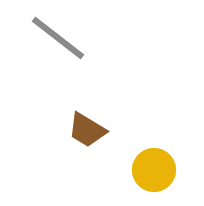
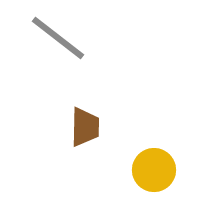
brown trapezoid: moved 2 px left, 3 px up; rotated 120 degrees counterclockwise
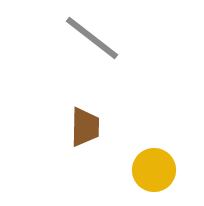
gray line: moved 34 px right
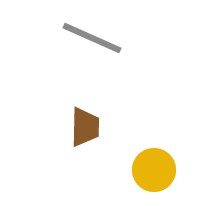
gray line: rotated 14 degrees counterclockwise
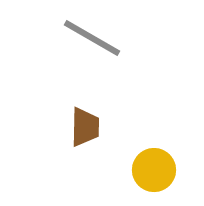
gray line: rotated 6 degrees clockwise
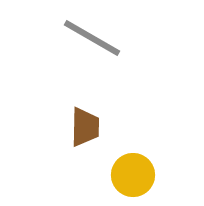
yellow circle: moved 21 px left, 5 px down
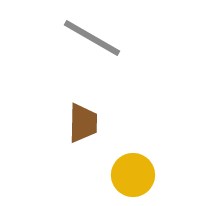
brown trapezoid: moved 2 px left, 4 px up
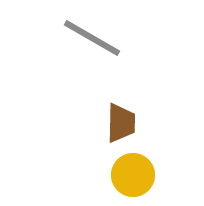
brown trapezoid: moved 38 px right
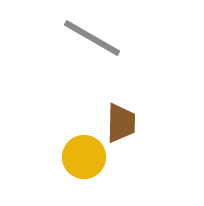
yellow circle: moved 49 px left, 18 px up
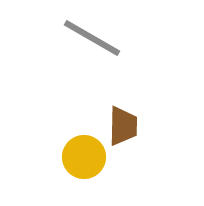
brown trapezoid: moved 2 px right, 3 px down
